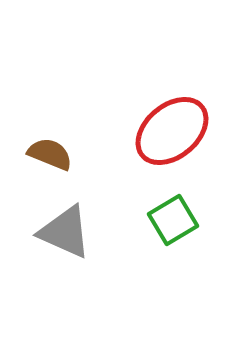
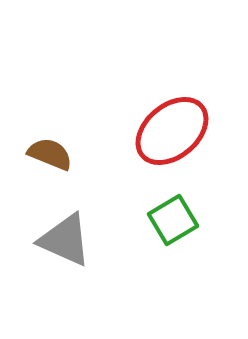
gray triangle: moved 8 px down
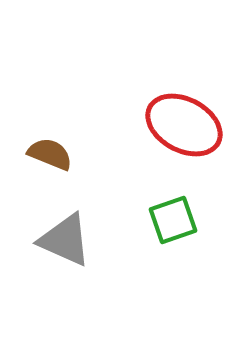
red ellipse: moved 12 px right, 6 px up; rotated 68 degrees clockwise
green square: rotated 12 degrees clockwise
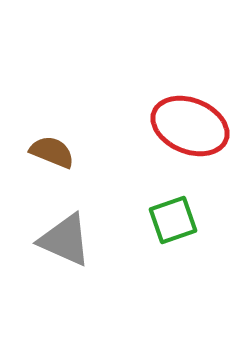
red ellipse: moved 6 px right, 1 px down; rotated 6 degrees counterclockwise
brown semicircle: moved 2 px right, 2 px up
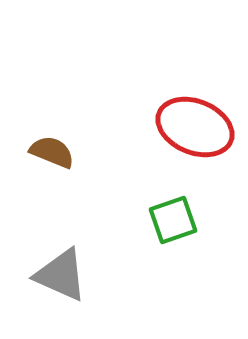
red ellipse: moved 5 px right, 1 px down
gray triangle: moved 4 px left, 35 px down
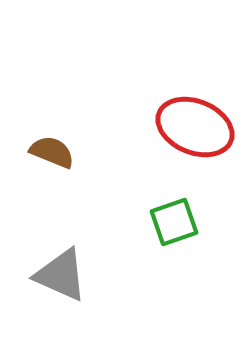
green square: moved 1 px right, 2 px down
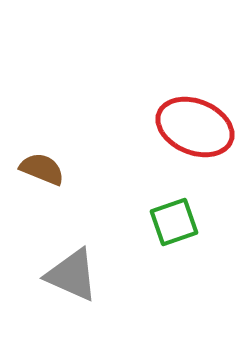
brown semicircle: moved 10 px left, 17 px down
gray triangle: moved 11 px right
